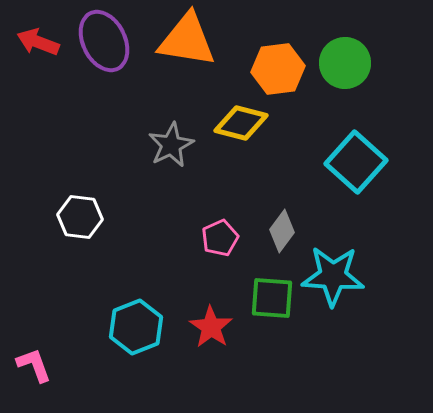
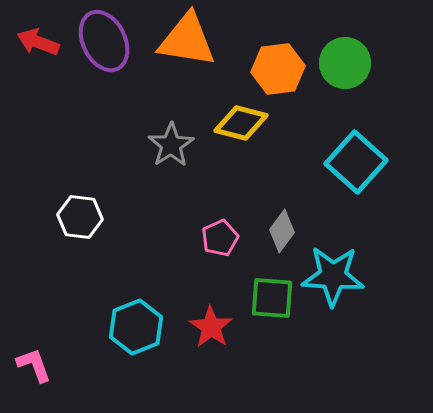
gray star: rotated 6 degrees counterclockwise
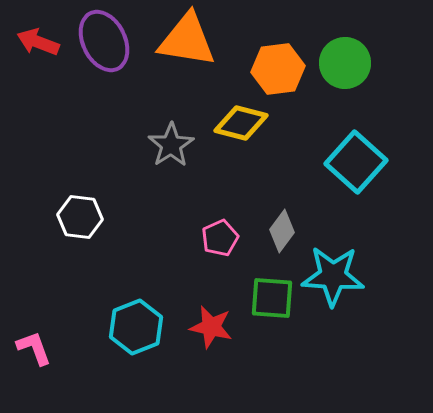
red star: rotated 21 degrees counterclockwise
pink L-shape: moved 17 px up
